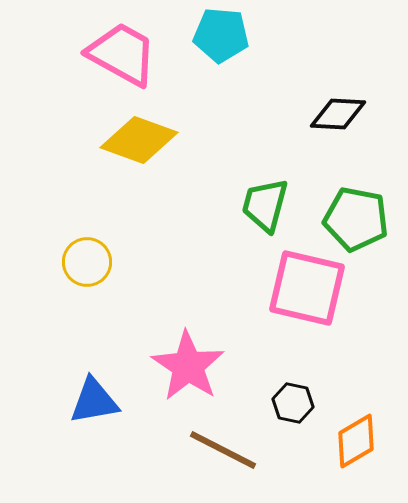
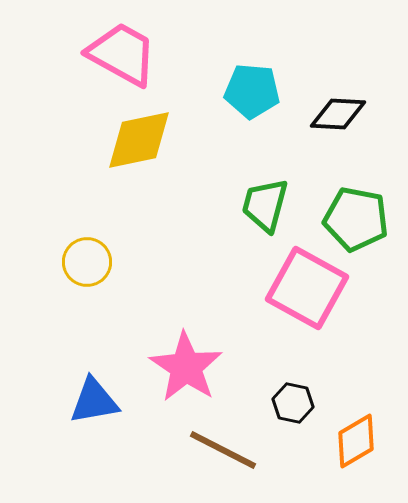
cyan pentagon: moved 31 px right, 56 px down
yellow diamond: rotated 32 degrees counterclockwise
pink square: rotated 16 degrees clockwise
pink star: moved 2 px left, 1 px down
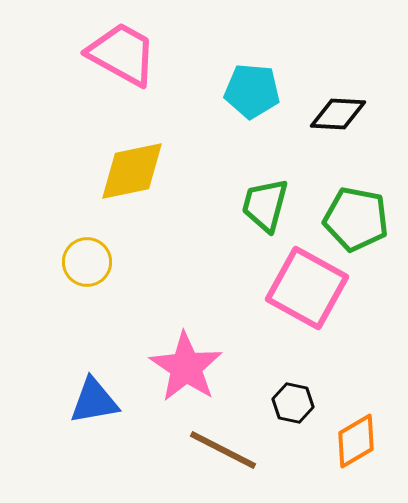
yellow diamond: moved 7 px left, 31 px down
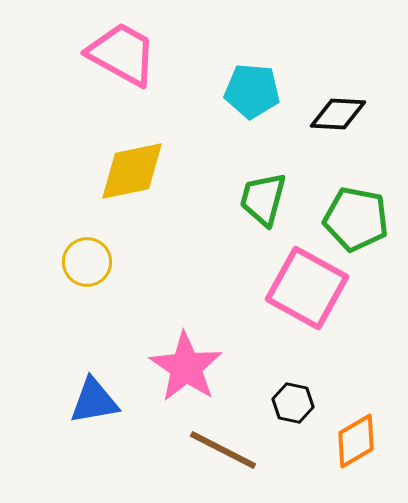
green trapezoid: moved 2 px left, 6 px up
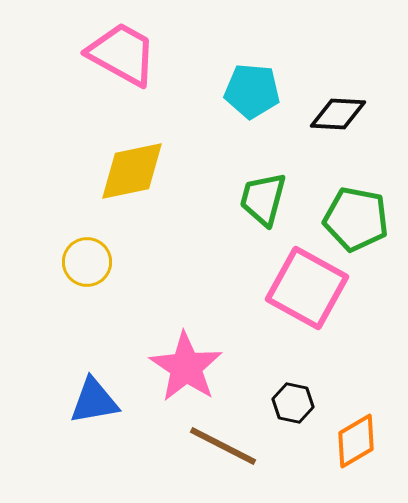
brown line: moved 4 px up
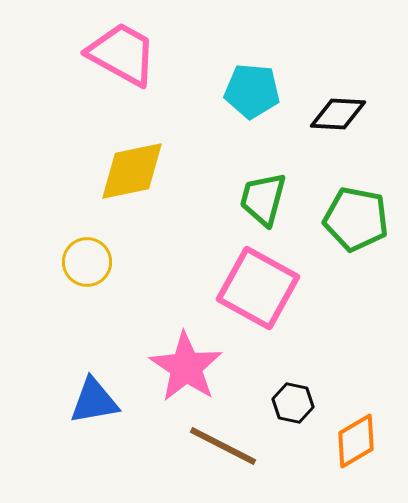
pink square: moved 49 px left
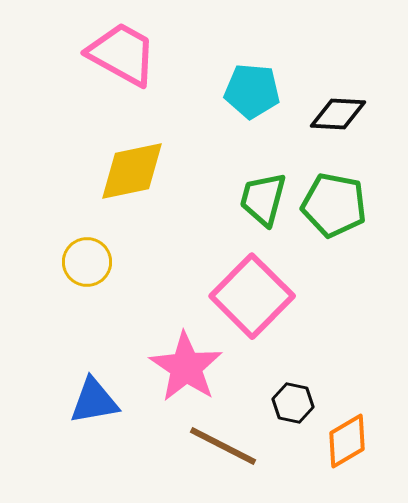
green pentagon: moved 22 px left, 14 px up
pink square: moved 6 px left, 8 px down; rotated 16 degrees clockwise
orange diamond: moved 9 px left
